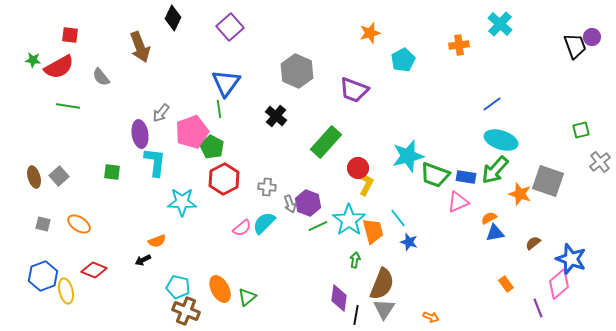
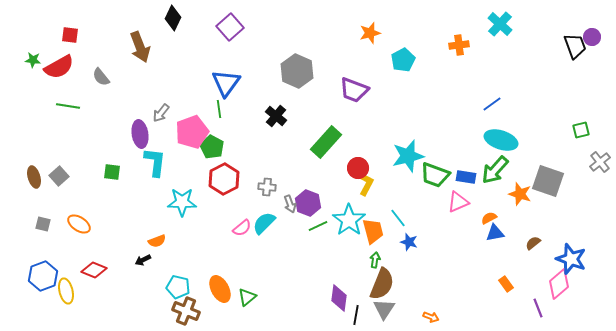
green arrow at (355, 260): moved 20 px right
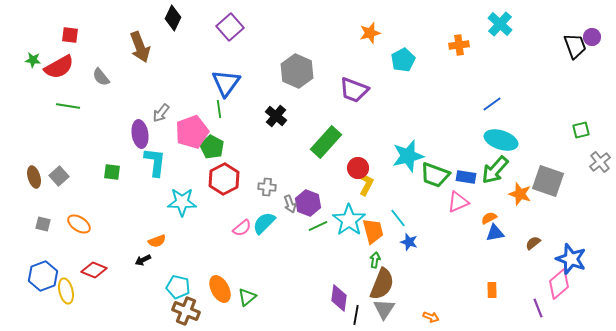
orange rectangle at (506, 284): moved 14 px left, 6 px down; rotated 35 degrees clockwise
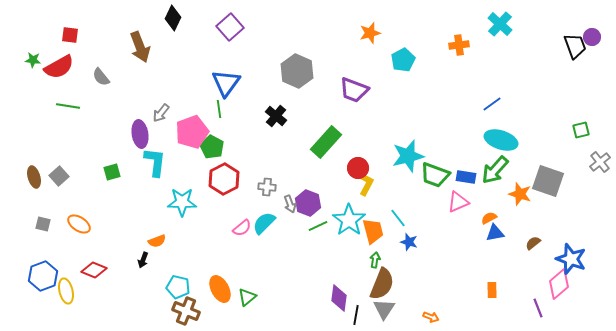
green square at (112, 172): rotated 24 degrees counterclockwise
black arrow at (143, 260): rotated 42 degrees counterclockwise
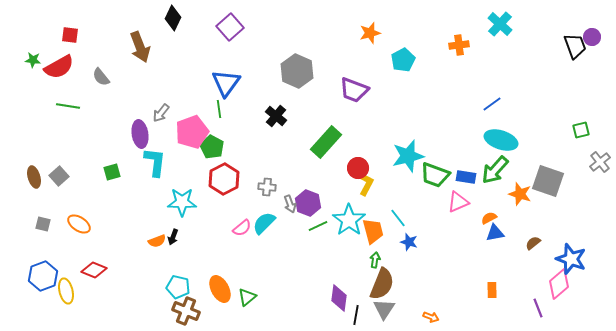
black arrow at (143, 260): moved 30 px right, 23 px up
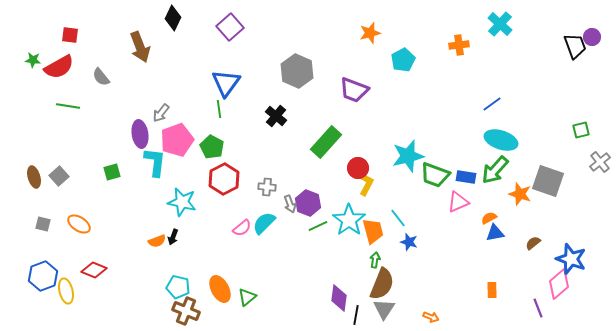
pink pentagon at (192, 132): moved 15 px left, 8 px down
cyan star at (182, 202): rotated 12 degrees clockwise
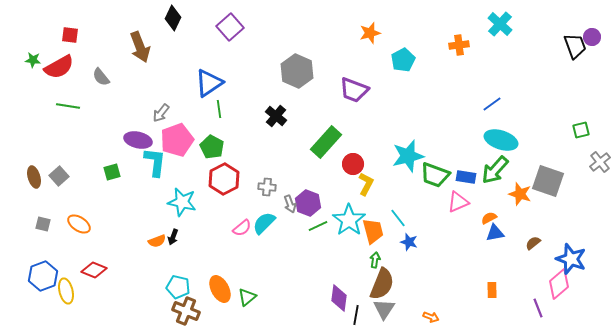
blue triangle at (226, 83): moved 17 px left; rotated 20 degrees clockwise
purple ellipse at (140, 134): moved 2 px left, 6 px down; rotated 68 degrees counterclockwise
red circle at (358, 168): moved 5 px left, 4 px up
